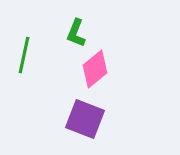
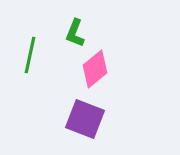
green L-shape: moved 1 px left
green line: moved 6 px right
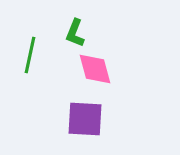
pink diamond: rotated 66 degrees counterclockwise
purple square: rotated 18 degrees counterclockwise
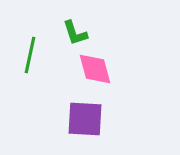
green L-shape: rotated 40 degrees counterclockwise
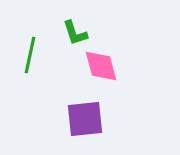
pink diamond: moved 6 px right, 3 px up
purple square: rotated 9 degrees counterclockwise
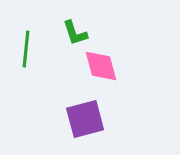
green line: moved 4 px left, 6 px up; rotated 6 degrees counterclockwise
purple square: rotated 9 degrees counterclockwise
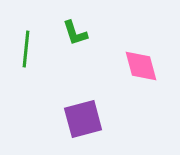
pink diamond: moved 40 px right
purple square: moved 2 px left
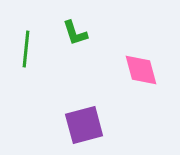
pink diamond: moved 4 px down
purple square: moved 1 px right, 6 px down
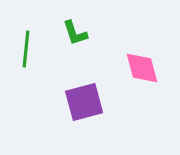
pink diamond: moved 1 px right, 2 px up
purple square: moved 23 px up
